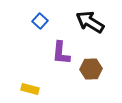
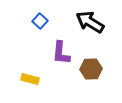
yellow rectangle: moved 10 px up
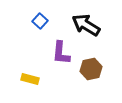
black arrow: moved 4 px left, 3 px down
brown hexagon: rotated 10 degrees counterclockwise
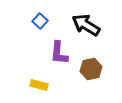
purple L-shape: moved 2 px left
yellow rectangle: moved 9 px right, 6 px down
